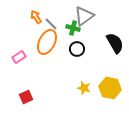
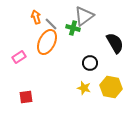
orange arrow: rotated 16 degrees clockwise
black circle: moved 13 px right, 14 px down
yellow hexagon: moved 1 px right, 1 px up
red square: rotated 16 degrees clockwise
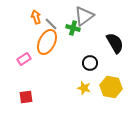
pink rectangle: moved 5 px right, 2 px down
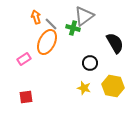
yellow hexagon: moved 2 px right, 1 px up
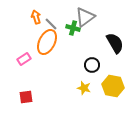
gray triangle: moved 1 px right, 1 px down
black circle: moved 2 px right, 2 px down
